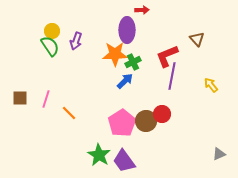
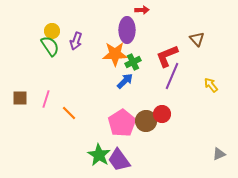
purple line: rotated 12 degrees clockwise
purple trapezoid: moved 5 px left, 1 px up
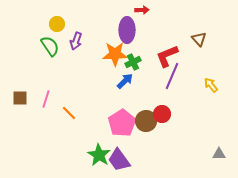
yellow circle: moved 5 px right, 7 px up
brown triangle: moved 2 px right
gray triangle: rotated 24 degrees clockwise
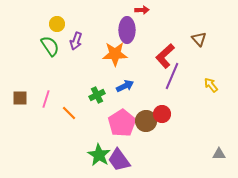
red L-shape: moved 2 px left; rotated 20 degrees counterclockwise
green cross: moved 36 px left, 33 px down
blue arrow: moved 5 px down; rotated 18 degrees clockwise
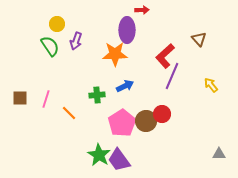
green cross: rotated 21 degrees clockwise
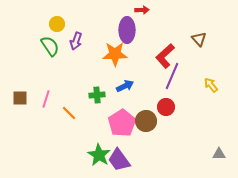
red circle: moved 4 px right, 7 px up
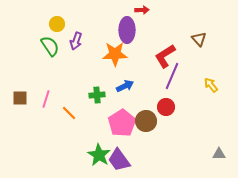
red L-shape: rotated 10 degrees clockwise
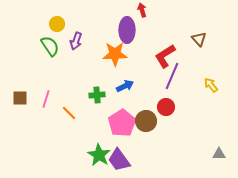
red arrow: rotated 104 degrees counterclockwise
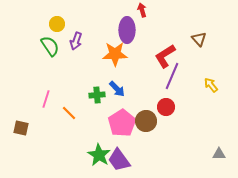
blue arrow: moved 8 px left, 3 px down; rotated 72 degrees clockwise
brown square: moved 1 px right, 30 px down; rotated 14 degrees clockwise
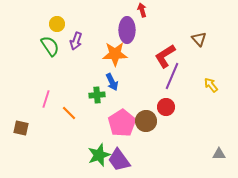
blue arrow: moved 5 px left, 7 px up; rotated 18 degrees clockwise
green star: rotated 20 degrees clockwise
